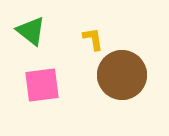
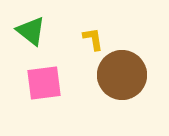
pink square: moved 2 px right, 2 px up
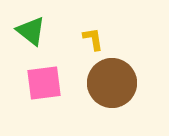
brown circle: moved 10 px left, 8 px down
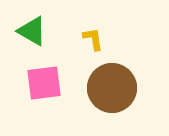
green triangle: moved 1 px right; rotated 8 degrees counterclockwise
brown circle: moved 5 px down
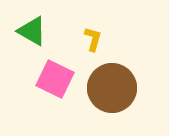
yellow L-shape: rotated 25 degrees clockwise
pink square: moved 11 px right, 4 px up; rotated 33 degrees clockwise
